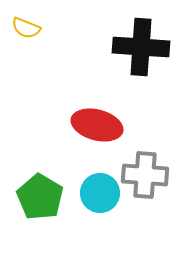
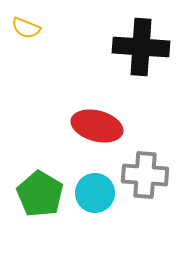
red ellipse: moved 1 px down
cyan circle: moved 5 px left
green pentagon: moved 3 px up
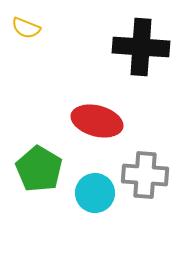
red ellipse: moved 5 px up
green pentagon: moved 1 px left, 25 px up
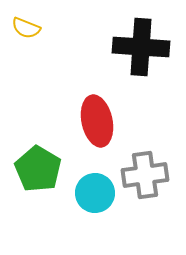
red ellipse: rotated 63 degrees clockwise
green pentagon: moved 1 px left
gray cross: rotated 12 degrees counterclockwise
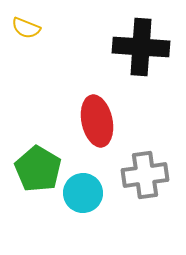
cyan circle: moved 12 px left
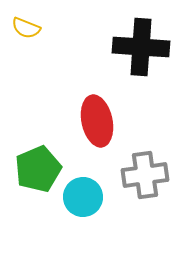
green pentagon: rotated 18 degrees clockwise
cyan circle: moved 4 px down
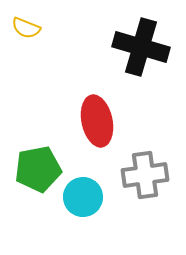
black cross: rotated 12 degrees clockwise
green pentagon: rotated 12 degrees clockwise
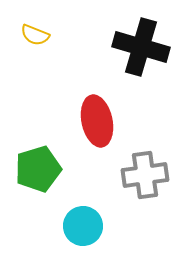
yellow semicircle: moved 9 px right, 7 px down
green pentagon: rotated 6 degrees counterclockwise
cyan circle: moved 29 px down
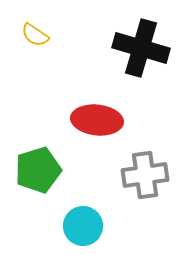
yellow semicircle: rotated 12 degrees clockwise
black cross: moved 1 px down
red ellipse: moved 1 px up; rotated 72 degrees counterclockwise
green pentagon: moved 1 px down
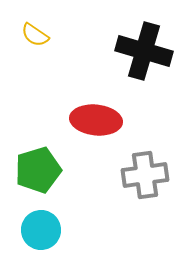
black cross: moved 3 px right, 3 px down
red ellipse: moved 1 px left
cyan circle: moved 42 px left, 4 px down
